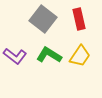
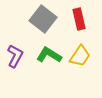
purple L-shape: rotated 100 degrees counterclockwise
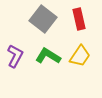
green L-shape: moved 1 px left, 1 px down
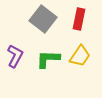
red rectangle: rotated 25 degrees clockwise
green L-shape: moved 3 px down; rotated 30 degrees counterclockwise
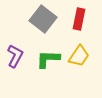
yellow trapezoid: moved 1 px left
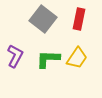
yellow trapezoid: moved 2 px left, 2 px down
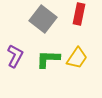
red rectangle: moved 5 px up
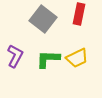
yellow trapezoid: rotated 30 degrees clockwise
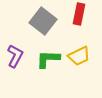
gray square: moved 2 px down
yellow trapezoid: moved 2 px right, 2 px up
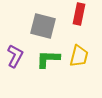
gray square: moved 5 px down; rotated 24 degrees counterclockwise
yellow trapezoid: rotated 50 degrees counterclockwise
